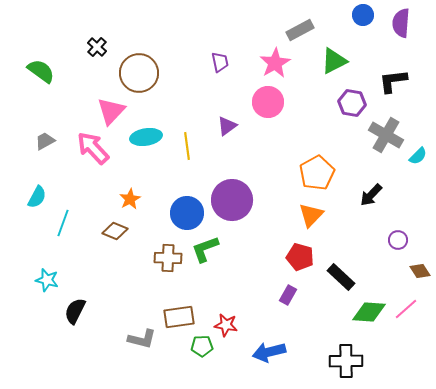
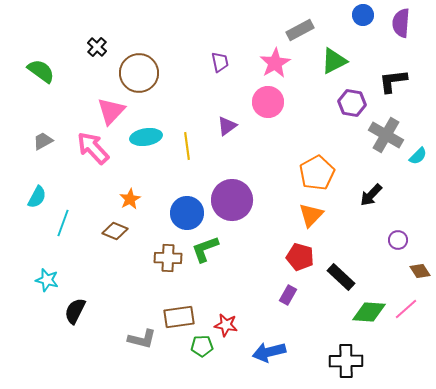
gray trapezoid at (45, 141): moved 2 px left
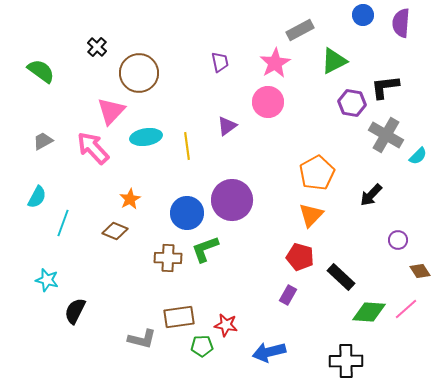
black L-shape at (393, 81): moved 8 px left, 6 px down
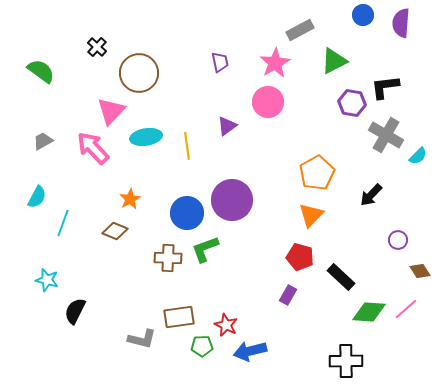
red star at (226, 325): rotated 15 degrees clockwise
blue arrow at (269, 352): moved 19 px left, 1 px up
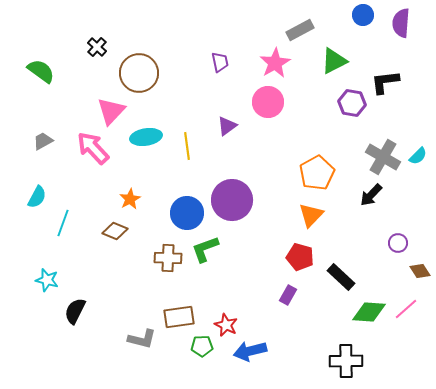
black L-shape at (385, 87): moved 5 px up
gray cross at (386, 135): moved 3 px left, 22 px down
purple circle at (398, 240): moved 3 px down
